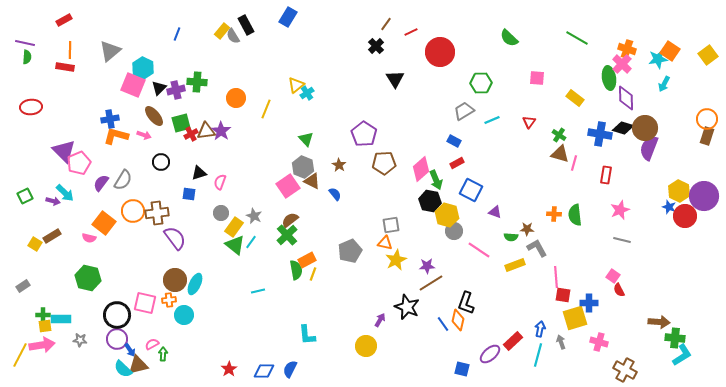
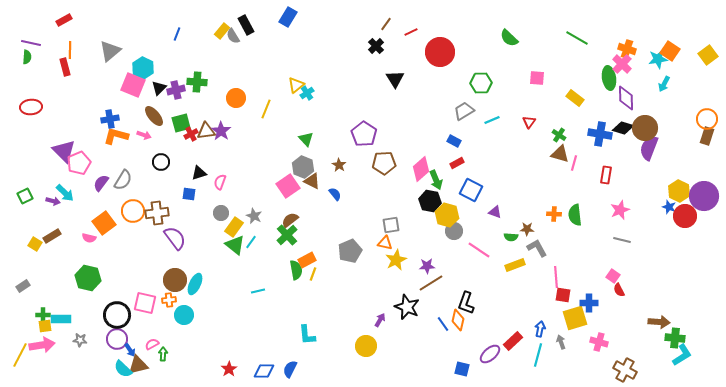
purple line at (25, 43): moved 6 px right
red rectangle at (65, 67): rotated 66 degrees clockwise
orange square at (104, 223): rotated 15 degrees clockwise
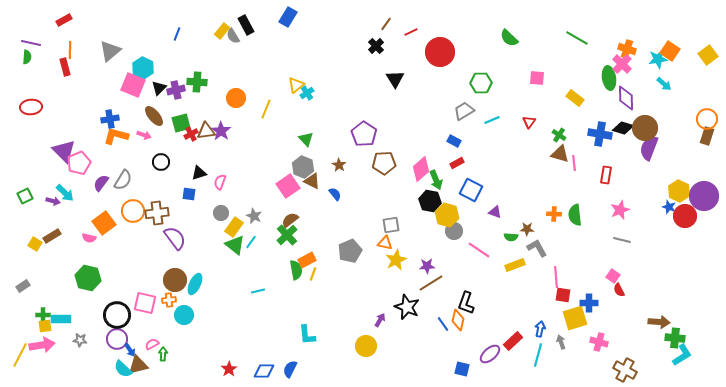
cyan arrow at (664, 84): rotated 77 degrees counterclockwise
pink line at (574, 163): rotated 21 degrees counterclockwise
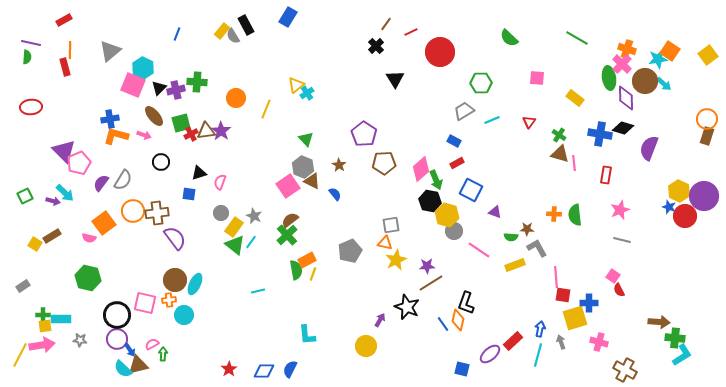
brown circle at (645, 128): moved 47 px up
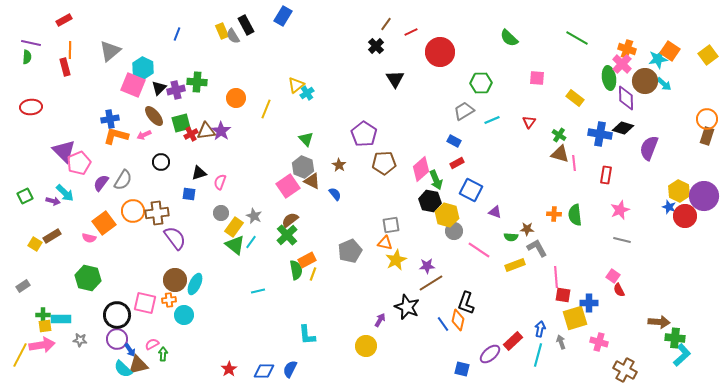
blue rectangle at (288, 17): moved 5 px left, 1 px up
yellow rectangle at (222, 31): rotated 63 degrees counterclockwise
pink arrow at (144, 135): rotated 136 degrees clockwise
cyan L-shape at (682, 355): rotated 10 degrees counterclockwise
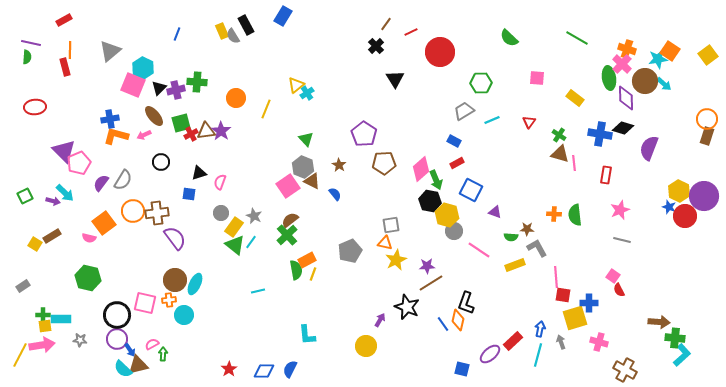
red ellipse at (31, 107): moved 4 px right
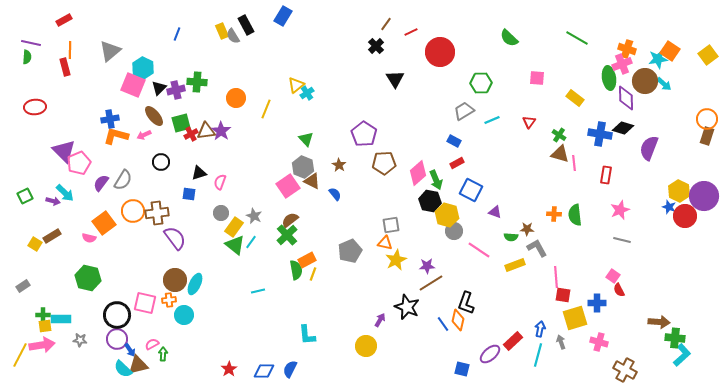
pink cross at (622, 64): rotated 24 degrees clockwise
pink diamond at (421, 169): moved 3 px left, 4 px down
blue cross at (589, 303): moved 8 px right
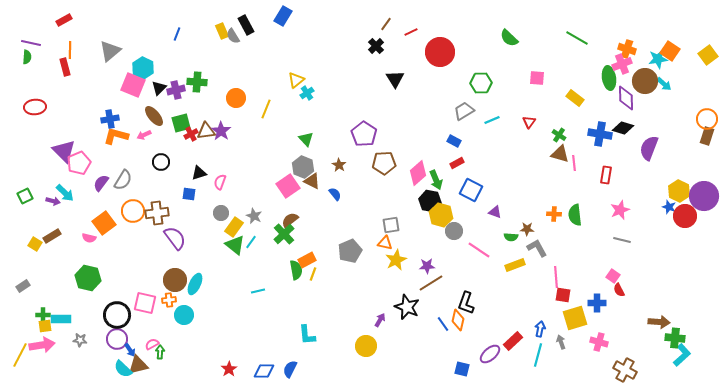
yellow triangle at (296, 85): moved 5 px up
yellow hexagon at (447, 215): moved 6 px left
green cross at (287, 235): moved 3 px left, 1 px up
green arrow at (163, 354): moved 3 px left, 2 px up
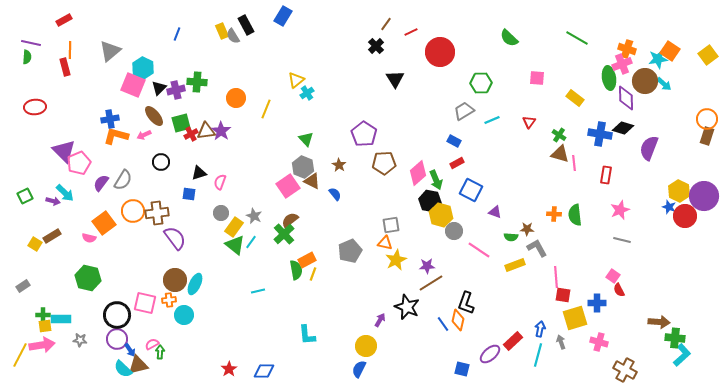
blue semicircle at (290, 369): moved 69 px right
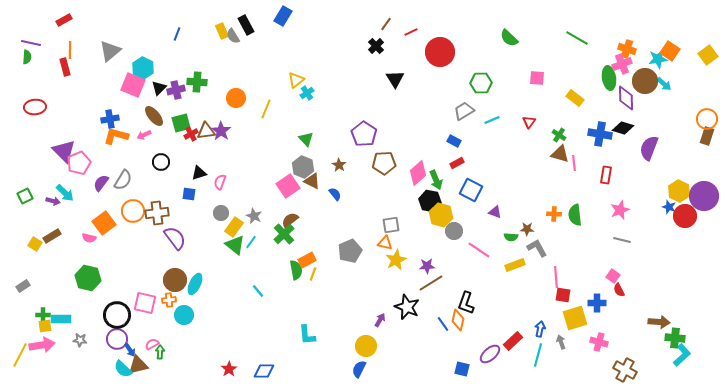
cyan line at (258, 291): rotated 64 degrees clockwise
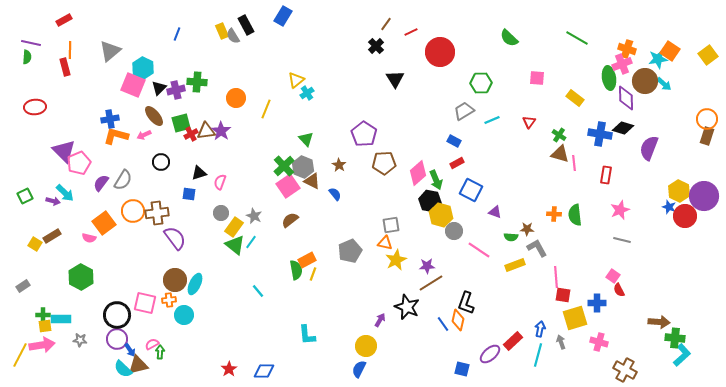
green cross at (284, 234): moved 68 px up
green hexagon at (88, 278): moved 7 px left, 1 px up; rotated 15 degrees clockwise
